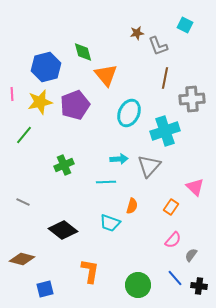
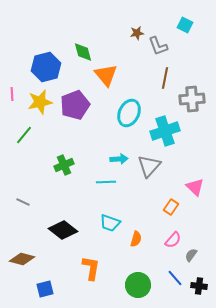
orange semicircle: moved 4 px right, 33 px down
orange L-shape: moved 1 px right, 3 px up
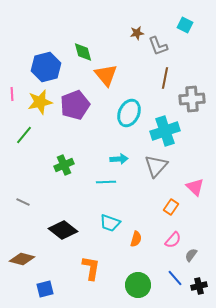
gray triangle: moved 7 px right
black cross: rotated 21 degrees counterclockwise
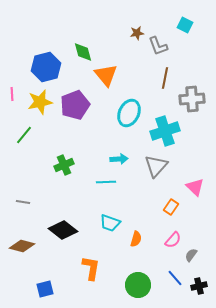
gray line: rotated 16 degrees counterclockwise
brown diamond: moved 13 px up
